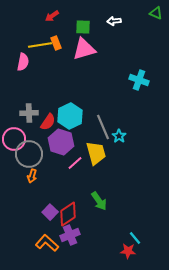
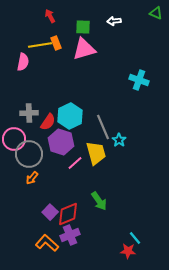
red arrow: moved 2 px left; rotated 96 degrees clockwise
cyan star: moved 4 px down
orange arrow: moved 2 px down; rotated 24 degrees clockwise
red diamond: rotated 10 degrees clockwise
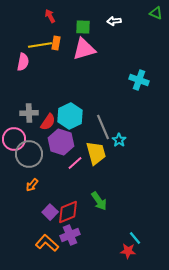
orange rectangle: rotated 32 degrees clockwise
orange arrow: moved 7 px down
red diamond: moved 2 px up
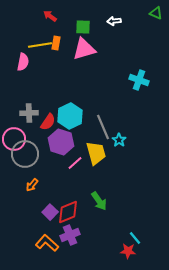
red arrow: rotated 24 degrees counterclockwise
gray circle: moved 4 px left
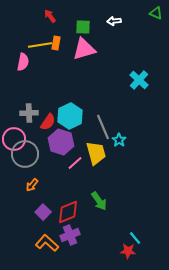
red arrow: rotated 16 degrees clockwise
cyan cross: rotated 24 degrees clockwise
purple square: moved 7 px left
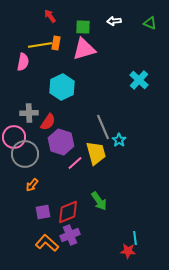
green triangle: moved 6 px left, 10 px down
cyan hexagon: moved 8 px left, 29 px up
pink circle: moved 2 px up
purple square: rotated 35 degrees clockwise
cyan line: rotated 32 degrees clockwise
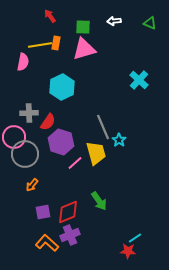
cyan line: rotated 64 degrees clockwise
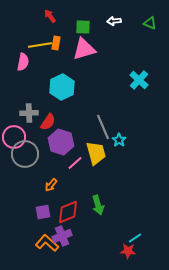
orange arrow: moved 19 px right
green arrow: moved 1 px left, 4 px down; rotated 18 degrees clockwise
purple cross: moved 8 px left, 1 px down
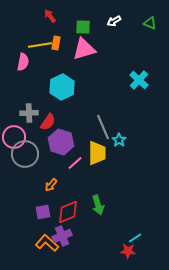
white arrow: rotated 24 degrees counterclockwise
yellow trapezoid: moved 1 px right; rotated 15 degrees clockwise
